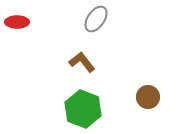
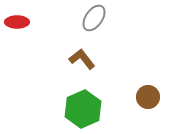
gray ellipse: moved 2 px left, 1 px up
brown L-shape: moved 3 px up
green hexagon: rotated 15 degrees clockwise
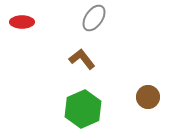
red ellipse: moved 5 px right
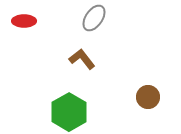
red ellipse: moved 2 px right, 1 px up
green hexagon: moved 14 px left, 3 px down; rotated 6 degrees counterclockwise
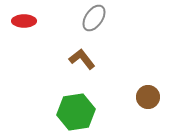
green hexagon: moved 7 px right; rotated 21 degrees clockwise
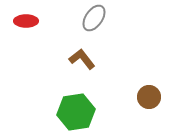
red ellipse: moved 2 px right
brown circle: moved 1 px right
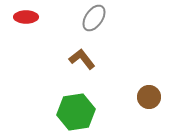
red ellipse: moved 4 px up
